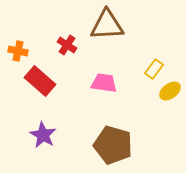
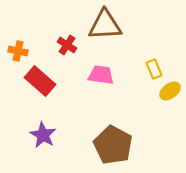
brown triangle: moved 2 px left
yellow rectangle: rotated 60 degrees counterclockwise
pink trapezoid: moved 3 px left, 8 px up
brown pentagon: rotated 12 degrees clockwise
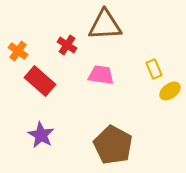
orange cross: rotated 24 degrees clockwise
purple star: moved 2 px left
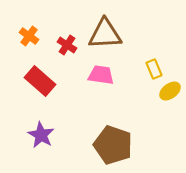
brown triangle: moved 9 px down
orange cross: moved 11 px right, 15 px up
brown pentagon: rotated 9 degrees counterclockwise
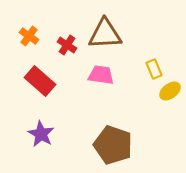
purple star: moved 1 px up
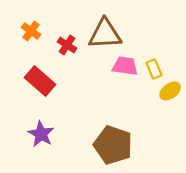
orange cross: moved 2 px right, 5 px up
pink trapezoid: moved 24 px right, 9 px up
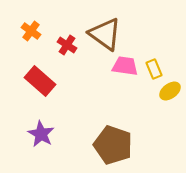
brown triangle: rotated 39 degrees clockwise
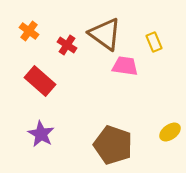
orange cross: moved 2 px left
yellow rectangle: moved 27 px up
yellow ellipse: moved 41 px down
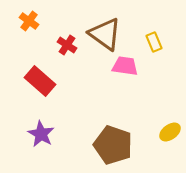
orange cross: moved 10 px up
